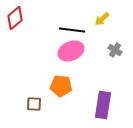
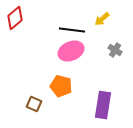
orange pentagon: rotated 10 degrees clockwise
brown square: rotated 21 degrees clockwise
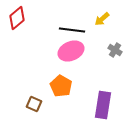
red diamond: moved 2 px right
orange pentagon: rotated 15 degrees clockwise
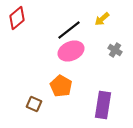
black line: moved 3 px left; rotated 45 degrees counterclockwise
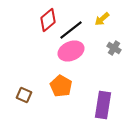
red diamond: moved 31 px right, 2 px down
black line: moved 2 px right
gray cross: moved 1 px left, 2 px up
brown square: moved 10 px left, 9 px up
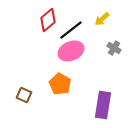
orange pentagon: moved 1 px left, 2 px up
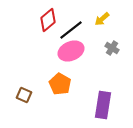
gray cross: moved 2 px left
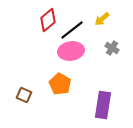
black line: moved 1 px right
pink ellipse: rotated 15 degrees clockwise
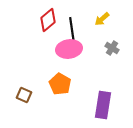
black line: rotated 60 degrees counterclockwise
pink ellipse: moved 2 px left, 2 px up
